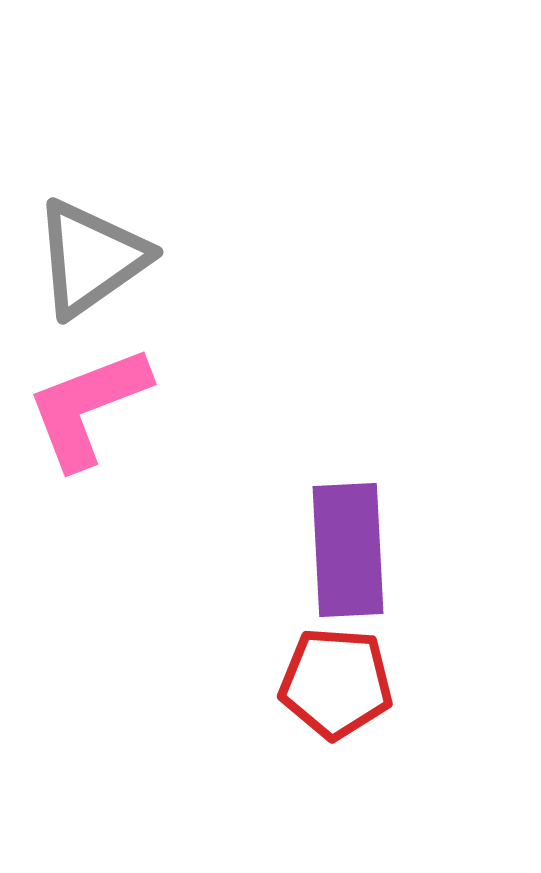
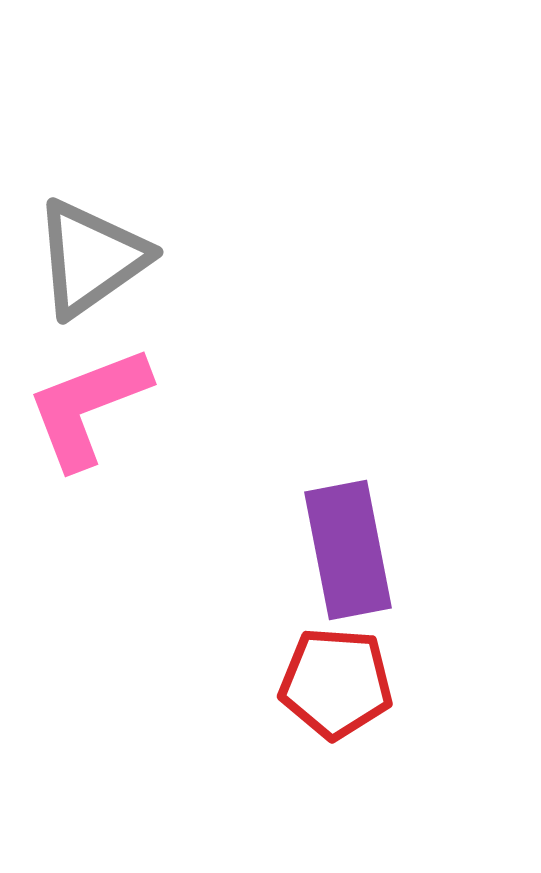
purple rectangle: rotated 8 degrees counterclockwise
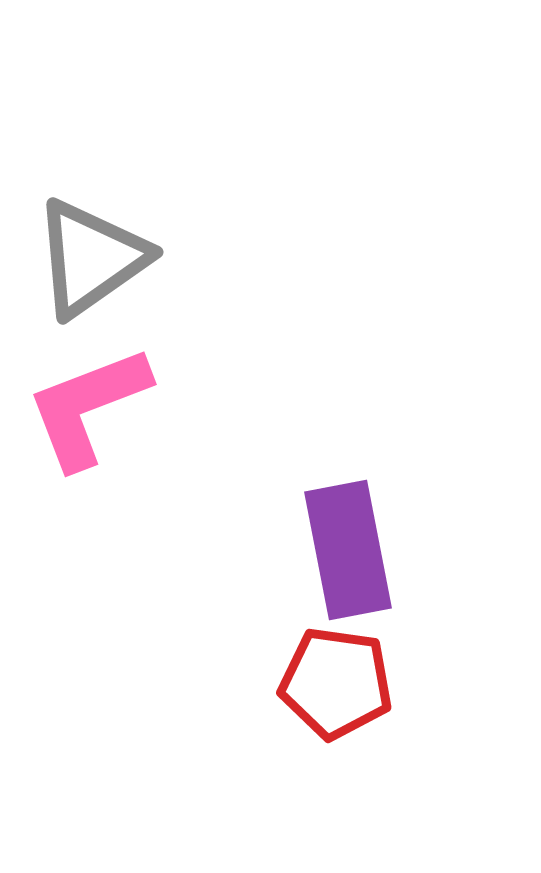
red pentagon: rotated 4 degrees clockwise
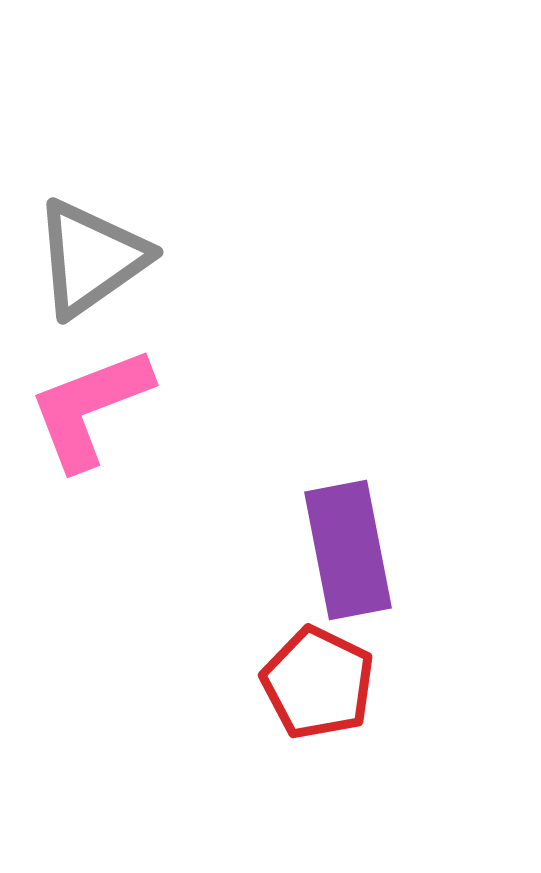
pink L-shape: moved 2 px right, 1 px down
red pentagon: moved 18 px left; rotated 18 degrees clockwise
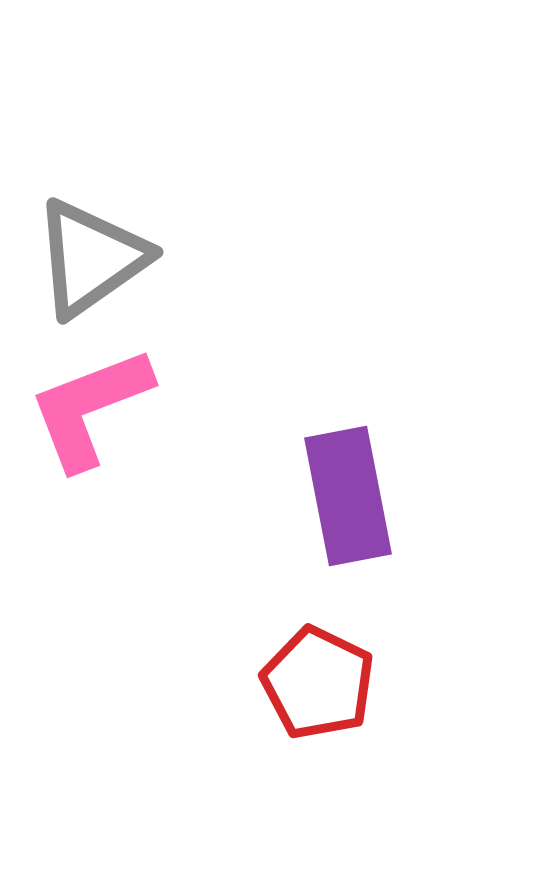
purple rectangle: moved 54 px up
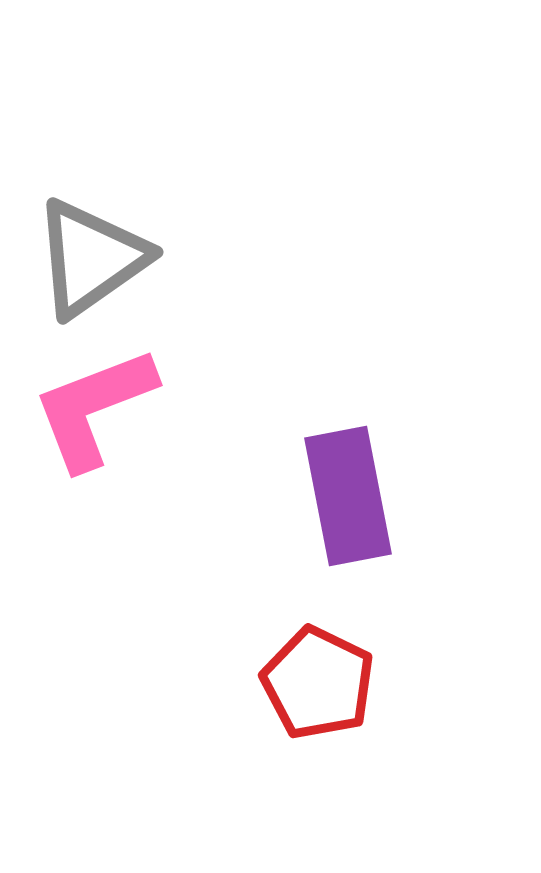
pink L-shape: moved 4 px right
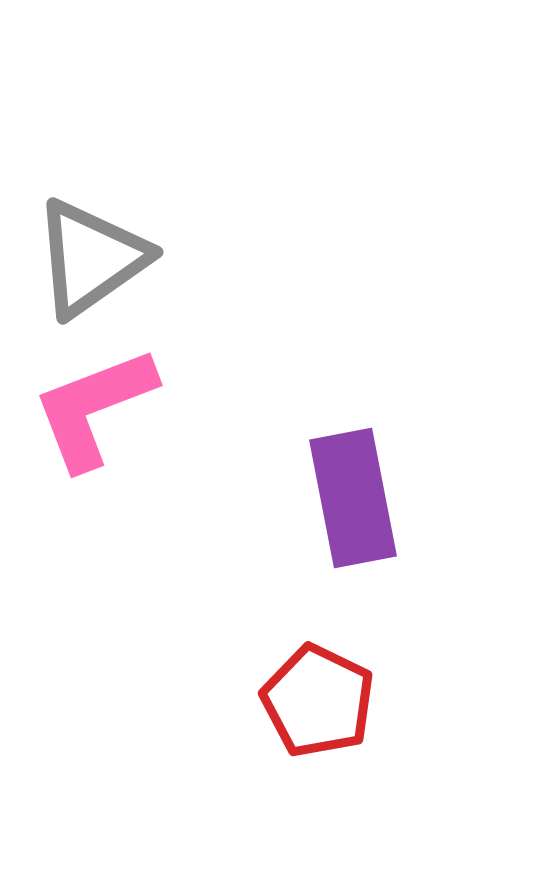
purple rectangle: moved 5 px right, 2 px down
red pentagon: moved 18 px down
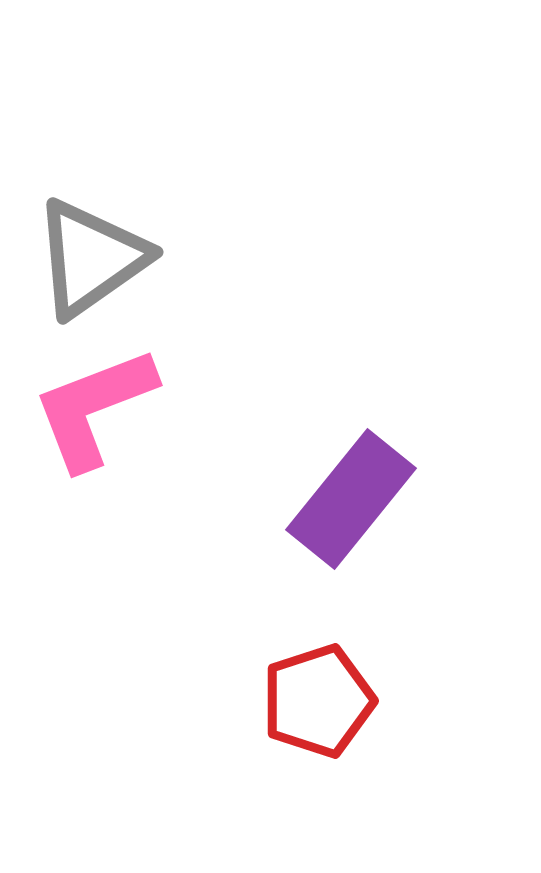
purple rectangle: moved 2 px left, 1 px down; rotated 50 degrees clockwise
red pentagon: rotated 28 degrees clockwise
